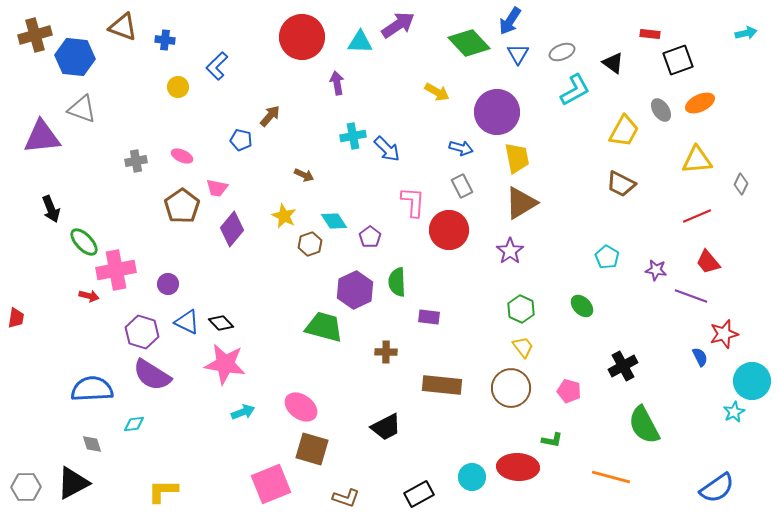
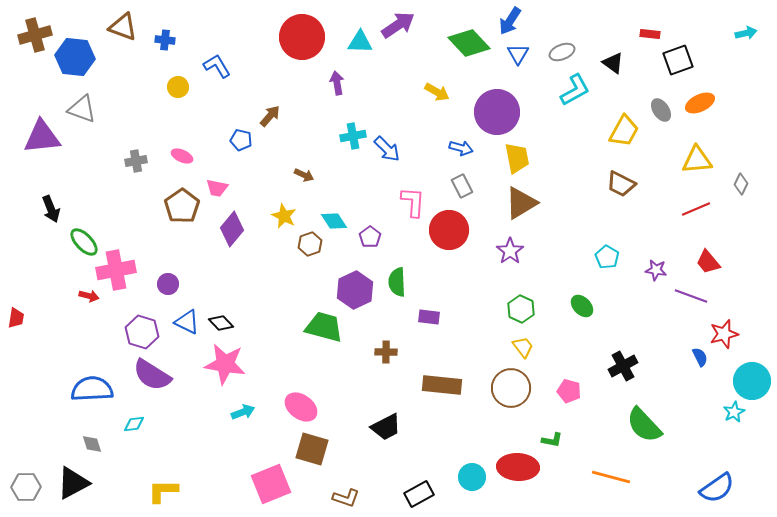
blue L-shape at (217, 66): rotated 104 degrees clockwise
red line at (697, 216): moved 1 px left, 7 px up
green semicircle at (644, 425): rotated 15 degrees counterclockwise
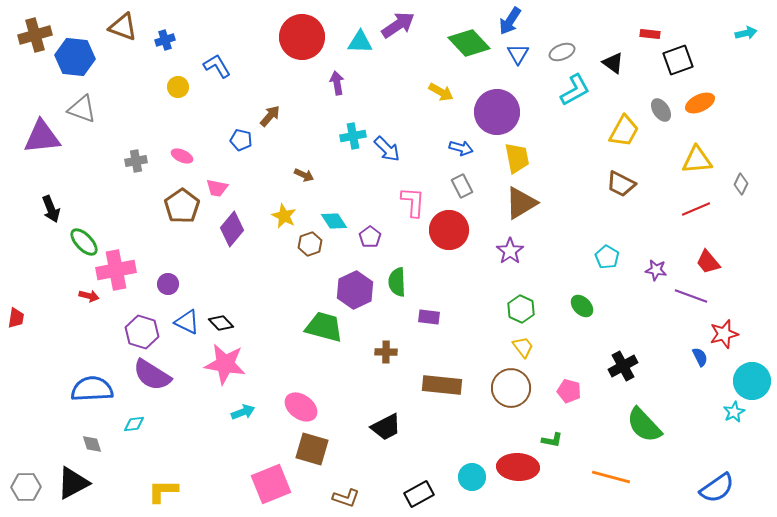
blue cross at (165, 40): rotated 24 degrees counterclockwise
yellow arrow at (437, 92): moved 4 px right
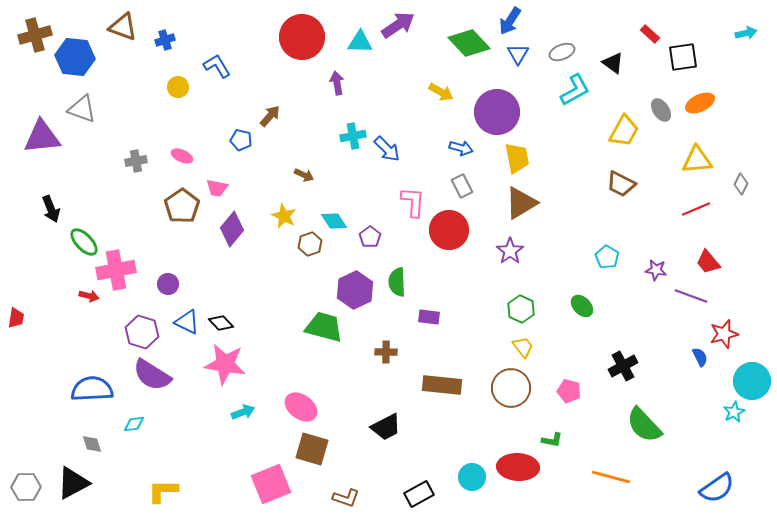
red rectangle at (650, 34): rotated 36 degrees clockwise
black square at (678, 60): moved 5 px right, 3 px up; rotated 12 degrees clockwise
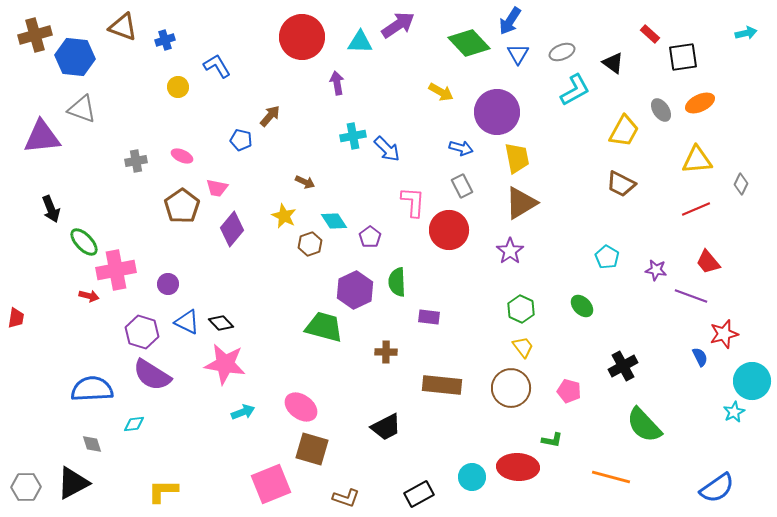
brown arrow at (304, 175): moved 1 px right, 7 px down
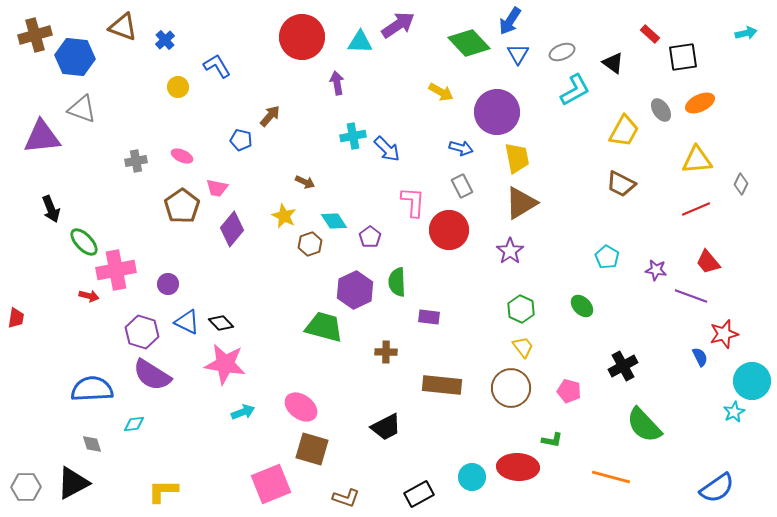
blue cross at (165, 40): rotated 24 degrees counterclockwise
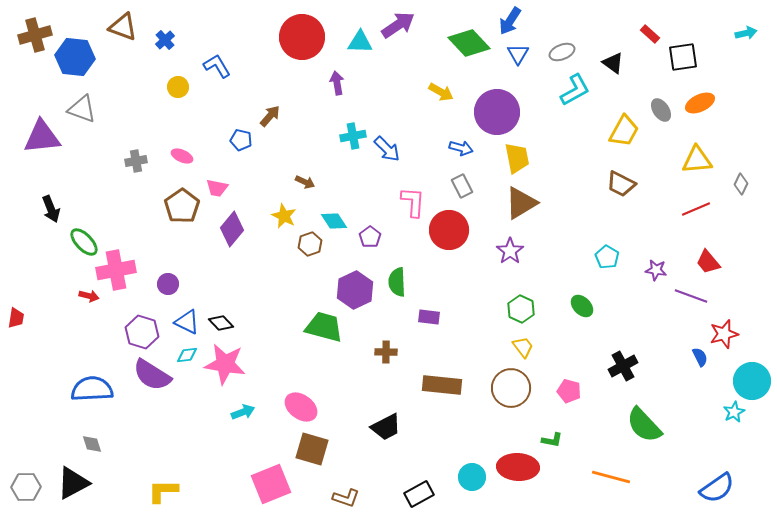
cyan diamond at (134, 424): moved 53 px right, 69 px up
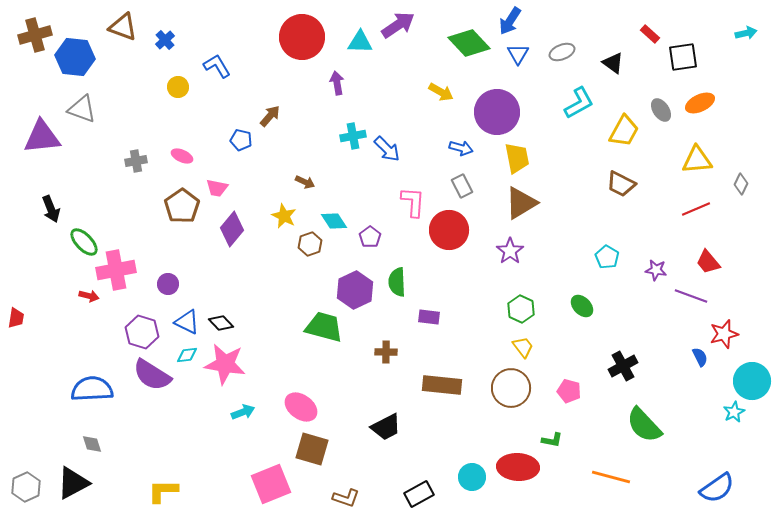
cyan L-shape at (575, 90): moved 4 px right, 13 px down
gray hexagon at (26, 487): rotated 24 degrees counterclockwise
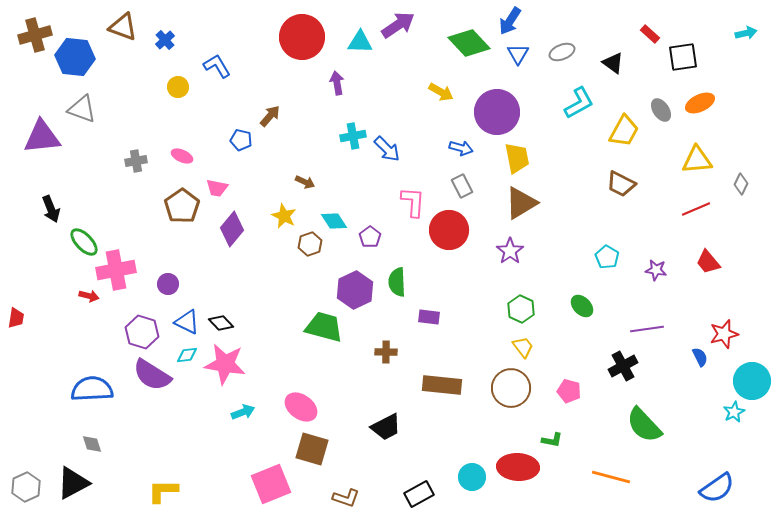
purple line at (691, 296): moved 44 px left, 33 px down; rotated 28 degrees counterclockwise
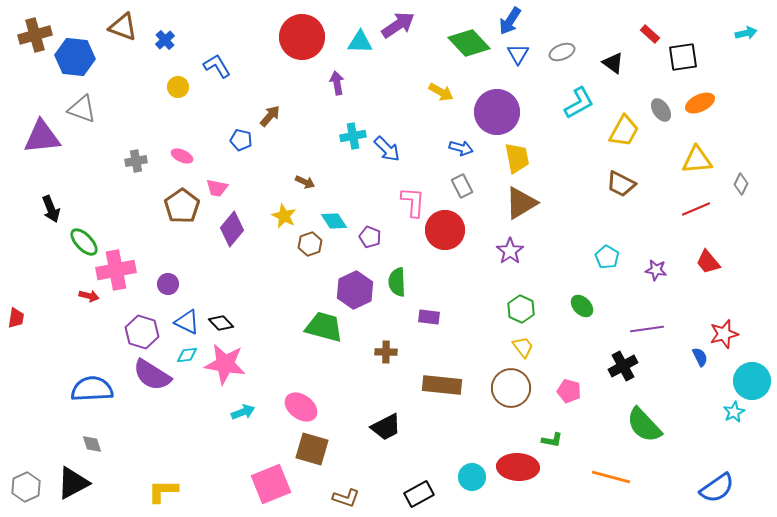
red circle at (449, 230): moved 4 px left
purple pentagon at (370, 237): rotated 15 degrees counterclockwise
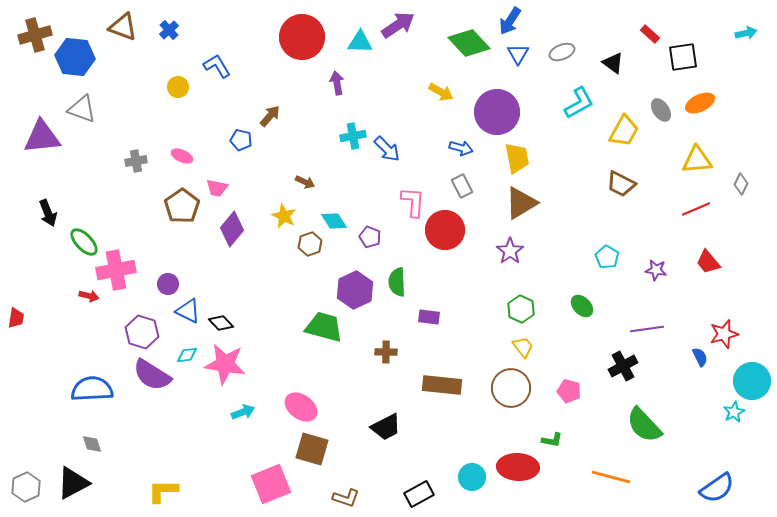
blue cross at (165, 40): moved 4 px right, 10 px up
black arrow at (51, 209): moved 3 px left, 4 px down
blue triangle at (187, 322): moved 1 px right, 11 px up
